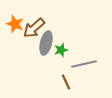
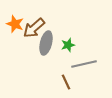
green star: moved 7 px right, 5 px up
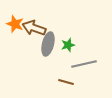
brown arrow: rotated 60 degrees clockwise
gray ellipse: moved 2 px right, 1 px down
brown line: rotated 49 degrees counterclockwise
